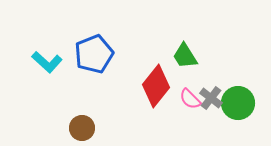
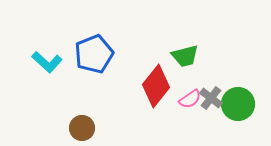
green trapezoid: rotated 72 degrees counterclockwise
pink semicircle: rotated 80 degrees counterclockwise
green circle: moved 1 px down
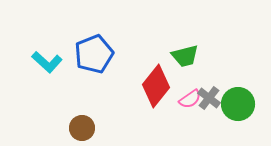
gray cross: moved 2 px left
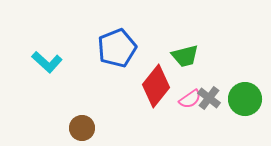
blue pentagon: moved 23 px right, 6 px up
green circle: moved 7 px right, 5 px up
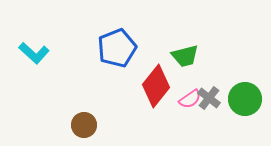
cyan L-shape: moved 13 px left, 9 px up
brown circle: moved 2 px right, 3 px up
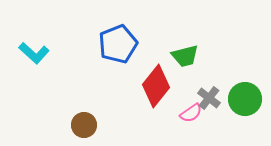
blue pentagon: moved 1 px right, 4 px up
pink semicircle: moved 1 px right, 14 px down
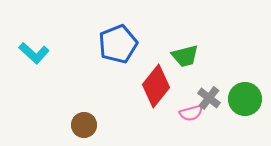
pink semicircle: rotated 20 degrees clockwise
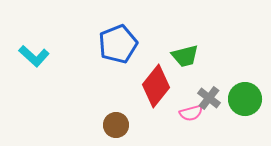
cyan L-shape: moved 3 px down
brown circle: moved 32 px right
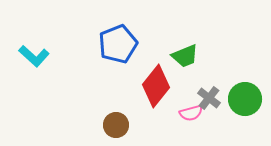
green trapezoid: rotated 8 degrees counterclockwise
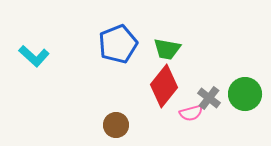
green trapezoid: moved 18 px left, 7 px up; rotated 32 degrees clockwise
red diamond: moved 8 px right
green circle: moved 5 px up
